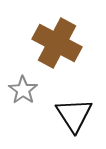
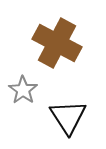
black triangle: moved 6 px left, 2 px down
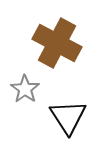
gray star: moved 2 px right, 1 px up
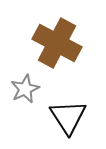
gray star: rotated 12 degrees clockwise
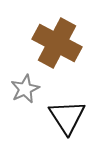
black triangle: moved 1 px left
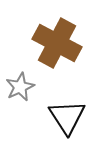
gray star: moved 5 px left, 2 px up
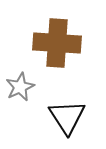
brown cross: rotated 24 degrees counterclockwise
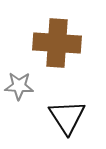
gray star: moved 1 px left, 1 px up; rotated 28 degrees clockwise
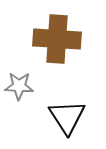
brown cross: moved 4 px up
